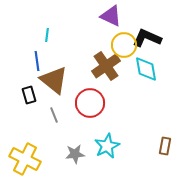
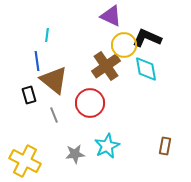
yellow cross: moved 2 px down
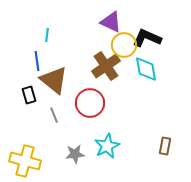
purple triangle: moved 6 px down
yellow cross: rotated 12 degrees counterclockwise
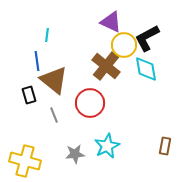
black L-shape: rotated 52 degrees counterclockwise
brown cross: rotated 16 degrees counterclockwise
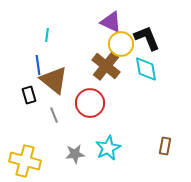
black L-shape: rotated 96 degrees clockwise
yellow circle: moved 3 px left, 1 px up
blue line: moved 1 px right, 4 px down
cyan star: moved 1 px right, 2 px down
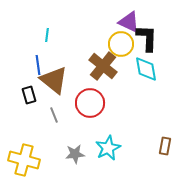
purple triangle: moved 18 px right
black L-shape: rotated 24 degrees clockwise
brown cross: moved 3 px left
yellow cross: moved 1 px left, 1 px up
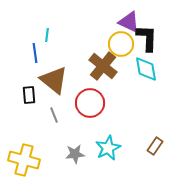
blue line: moved 3 px left, 12 px up
black rectangle: rotated 12 degrees clockwise
brown rectangle: moved 10 px left; rotated 24 degrees clockwise
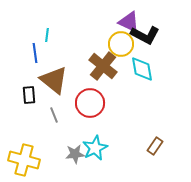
black L-shape: moved 2 px left, 3 px up; rotated 116 degrees clockwise
cyan diamond: moved 4 px left
cyan star: moved 13 px left
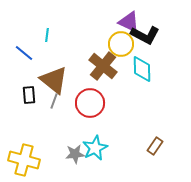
blue line: moved 11 px left; rotated 42 degrees counterclockwise
cyan diamond: rotated 8 degrees clockwise
gray line: moved 14 px up; rotated 42 degrees clockwise
